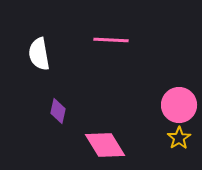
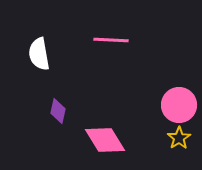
pink diamond: moved 5 px up
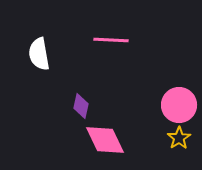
purple diamond: moved 23 px right, 5 px up
pink diamond: rotated 6 degrees clockwise
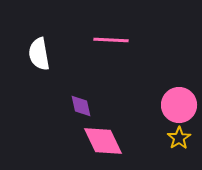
purple diamond: rotated 25 degrees counterclockwise
pink diamond: moved 2 px left, 1 px down
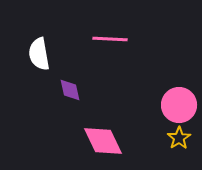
pink line: moved 1 px left, 1 px up
purple diamond: moved 11 px left, 16 px up
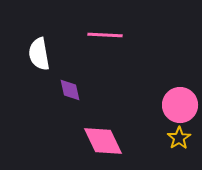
pink line: moved 5 px left, 4 px up
pink circle: moved 1 px right
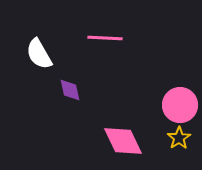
pink line: moved 3 px down
white semicircle: rotated 20 degrees counterclockwise
pink diamond: moved 20 px right
